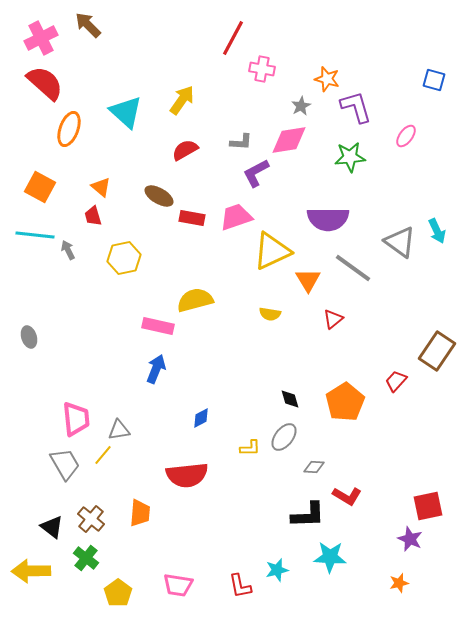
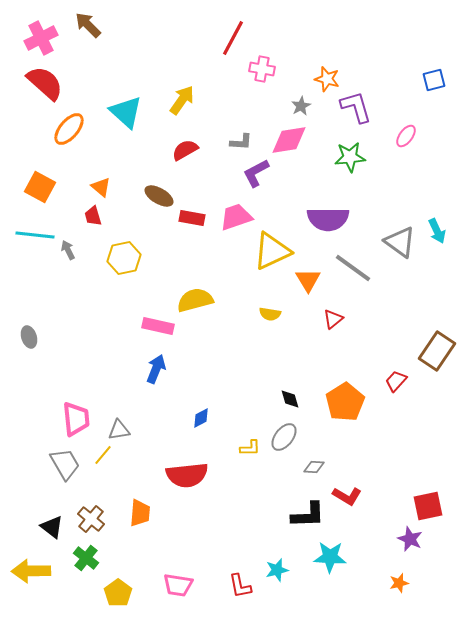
blue square at (434, 80): rotated 30 degrees counterclockwise
orange ellipse at (69, 129): rotated 20 degrees clockwise
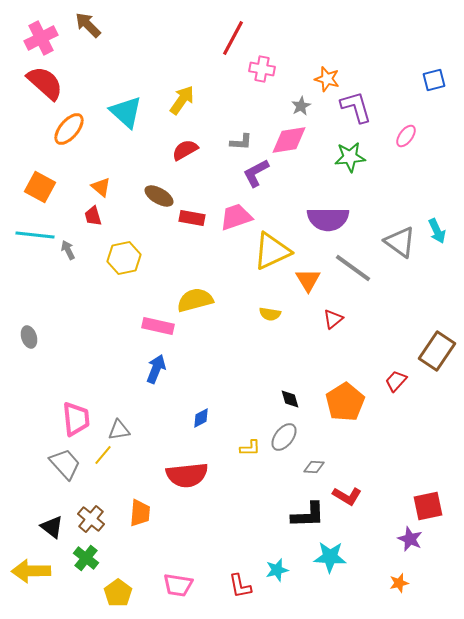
gray trapezoid at (65, 464): rotated 12 degrees counterclockwise
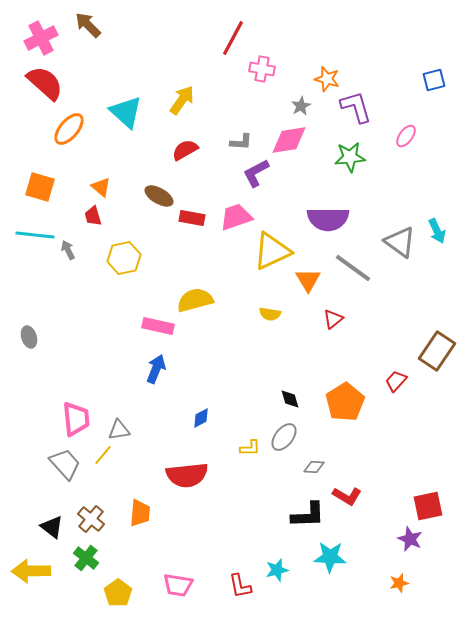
orange square at (40, 187): rotated 12 degrees counterclockwise
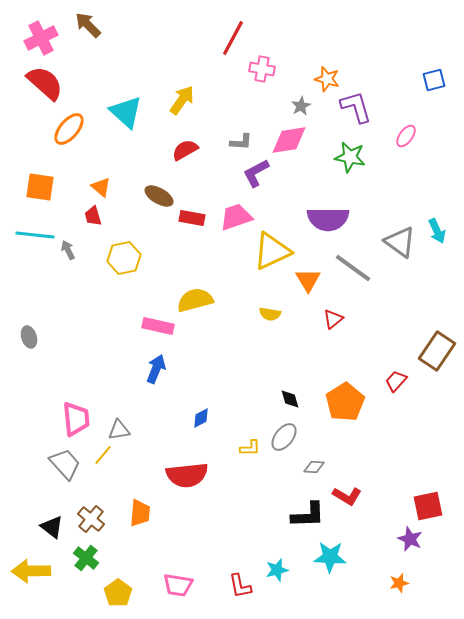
green star at (350, 157): rotated 16 degrees clockwise
orange square at (40, 187): rotated 8 degrees counterclockwise
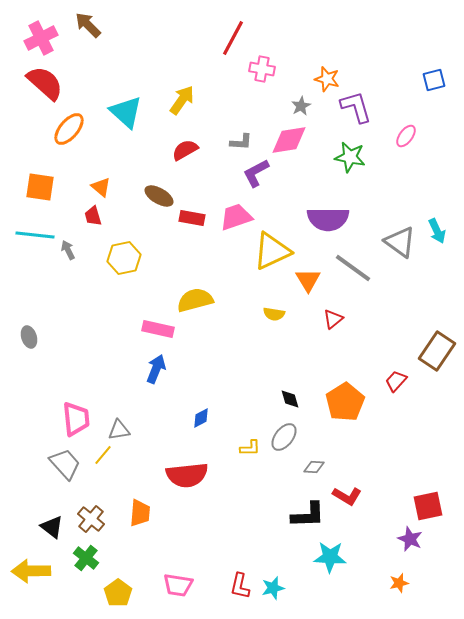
yellow semicircle at (270, 314): moved 4 px right
pink rectangle at (158, 326): moved 3 px down
cyan star at (277, 570): moved 4 px left, 18 px down
red L-shape at (240, 586): rotated 24 degrees clockwise
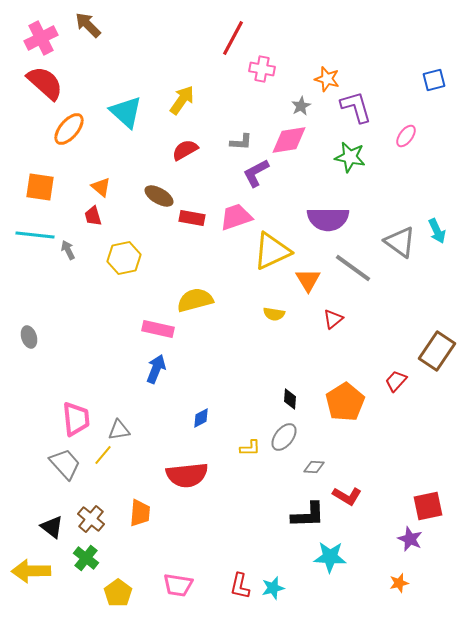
black diamond at (290, 399): rotated 20 degrees clockwise
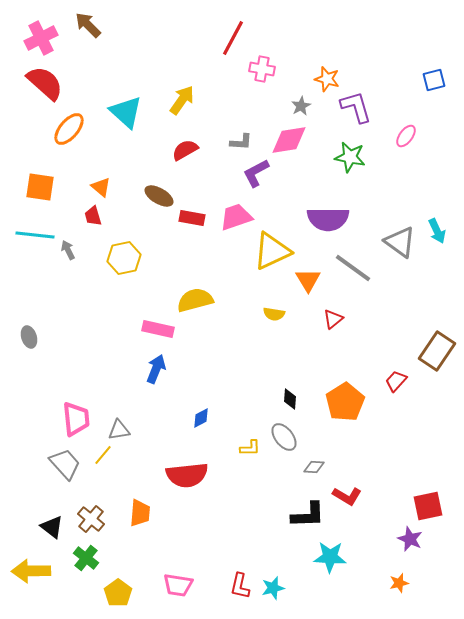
gray ellipse at (284, 437): rotated 76 degrees counterclockwise
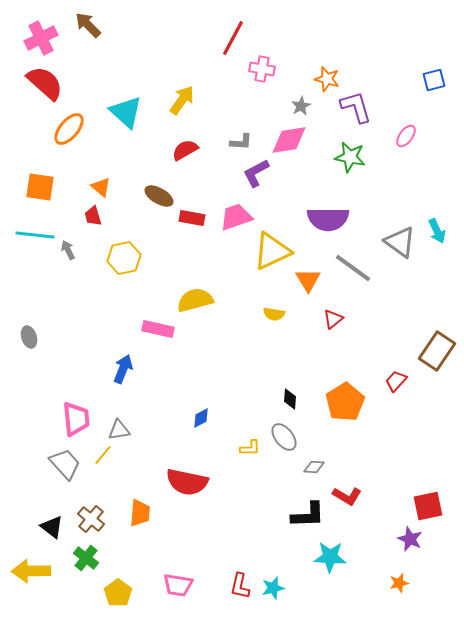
blue arrow at (156, 369): moved 33 px left
red semicircle at (187, 475): moved 7 px down; rotated 18 degrees clockwise
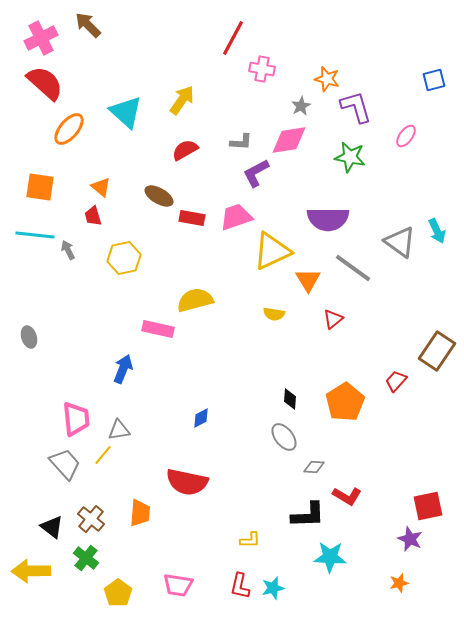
yellow L-shape at (250, 448): moved 92 px down
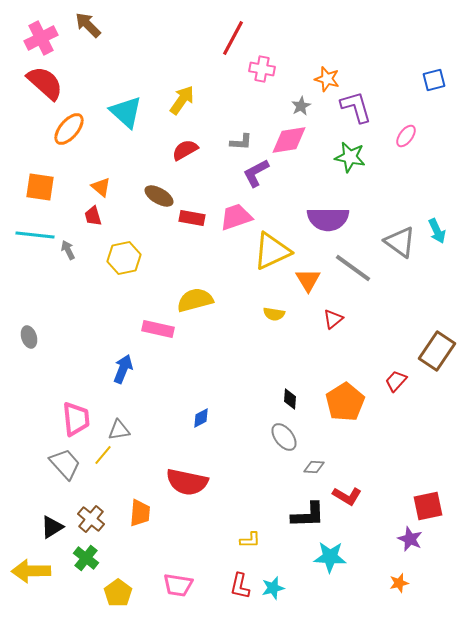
black triangle at (52, 527): rotated 50 degrees clockwise
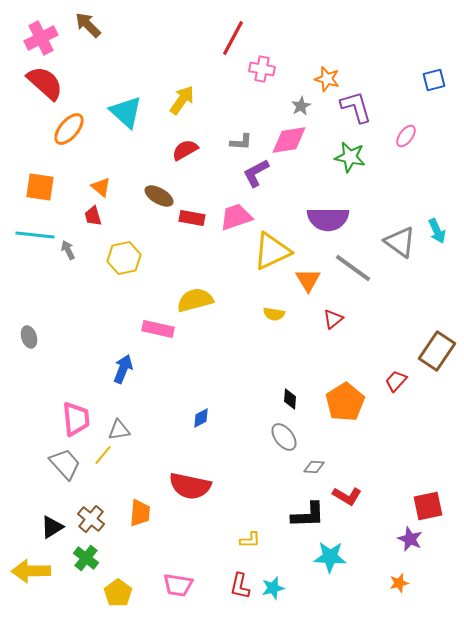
red semicircle at (187, 482): moved 3 px right, 4 px down
